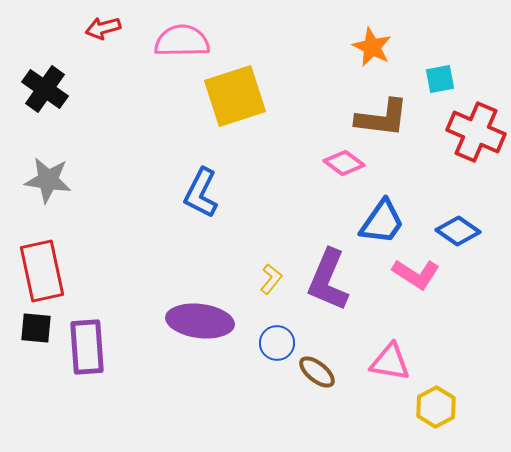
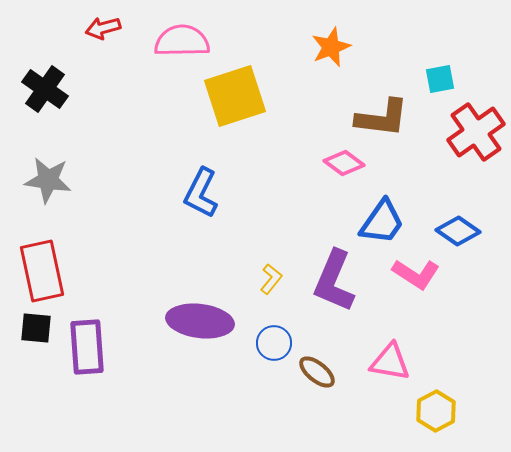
orange star: moved 41 px left; rotated 24 degrees clockwise
red cross: rotated 32 degrees clockwise
purple L-shape: moved 6 px right, 1 px down
blue circle: moved 3 px left
yellow hexagon: moved 4 px down
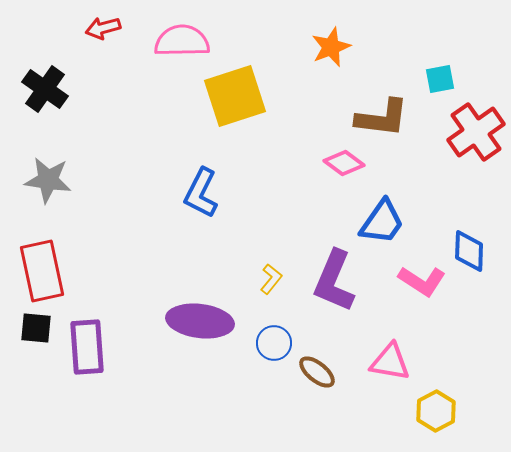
blue diamond: moved 11 px right, 20 px down; rotated 57 degrees clockwise
pink L-shape: moved 6 px right, 7 px down
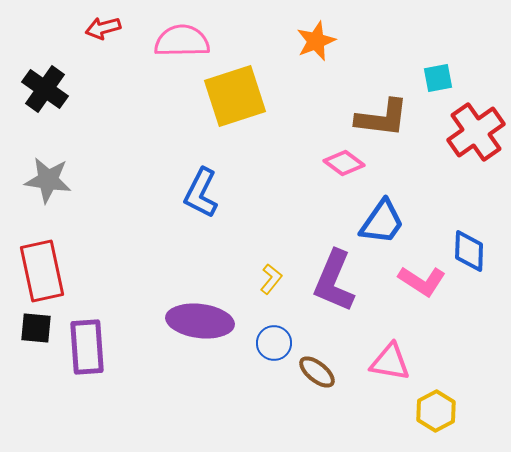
orange star: moved 15 px left, 6 px up
cyan square: moved 2 px left, 1 px up
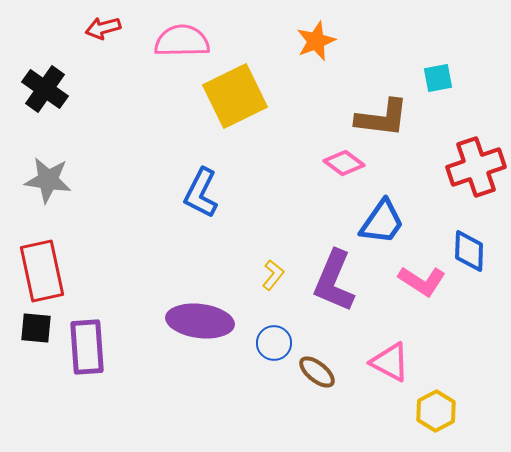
yellow square: rotated 8 degrees counterclockwise
red cross: moved 35 px down; rotated 16 degrees clockwise
yellow L-shape: moved 2 px right, 4 px up
pink triangle: rotated 18 degrees clockwise
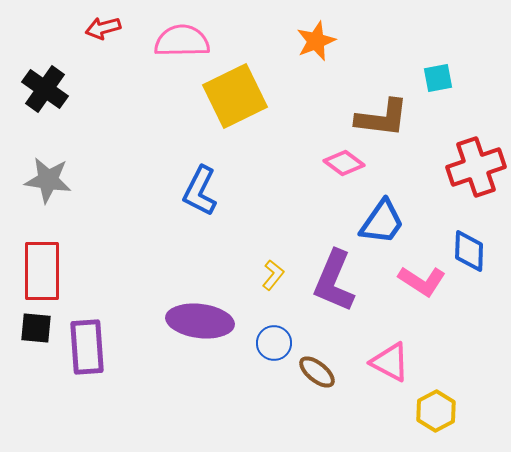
blue L-shape: moved 1 px left, 2 px up
red rectangle: rotated 12 degrees clockwise
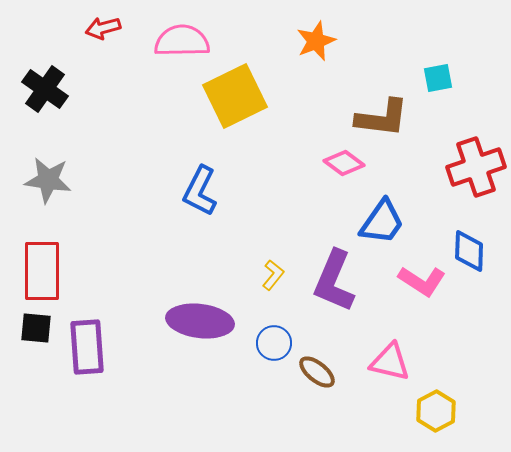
pink triangle: rotated 15 degrees counterclockwise
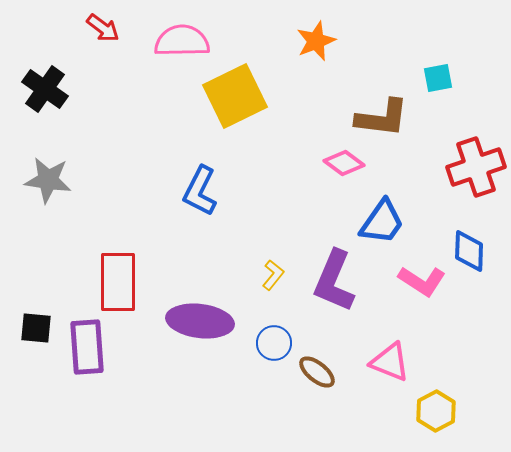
red arrow: rotated 128 degrees counterclockwise
red rectangle: moved 76 px right, 11 px down
pink triangle: rotated 9 degrees clockwise
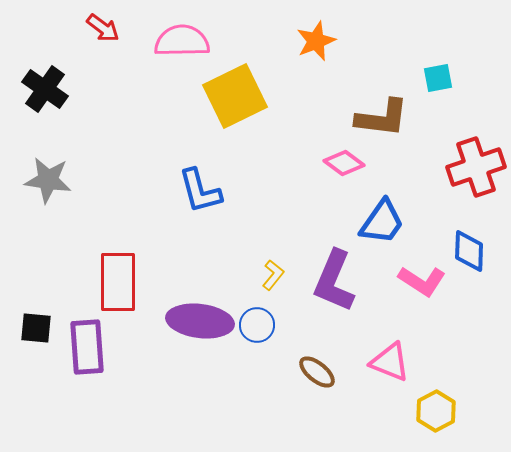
blue L-shape: rotated 42 degrees counterclockwise
blue circle: moved 17 px left, 18 px up
